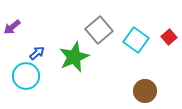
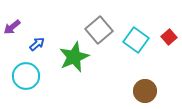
blue arrow: moved 9 px up
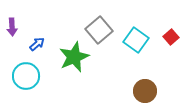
purple arrow: rotated 54 degrees counterclockwise
red square: moved 2 px right
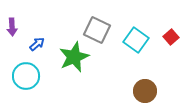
gray square: moved 2 px left; rotated 24 degrees counterclockwise
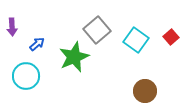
gray square: rotated 24 degrees clockwise
